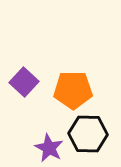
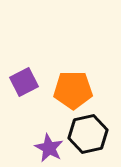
purple square: rotated 20 degrees clockwise
black hexagon: rotated 15 degrees counterclockwise
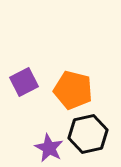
orange pentagon: rotated 15 degrees clockwise
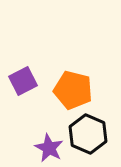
purple square: moved 1 px left, 1 px up
black hexagon: rotated 24 degrees counterclockwise
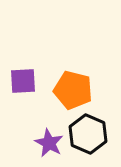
purple square: rotated 24 degrees clockwise
purple star: moved 5 px up
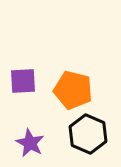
purple star: moved 19 px left
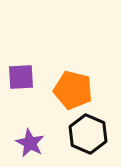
purple square: moved 2 px left, 4 px up
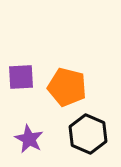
orange pentagon: moved 6 px left, 3 px up
purple star: moved 1 px left, 4 px up
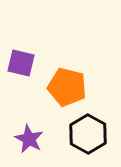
purple square: moved 14 px up; rotated 16 degrees clockwise
black hexagon: rotated 6 degrees clockwise
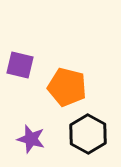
purple square: moved 1 px left, 2 px down
purple star: moved 2 px right; rotated 12 degrees counterclockwise
